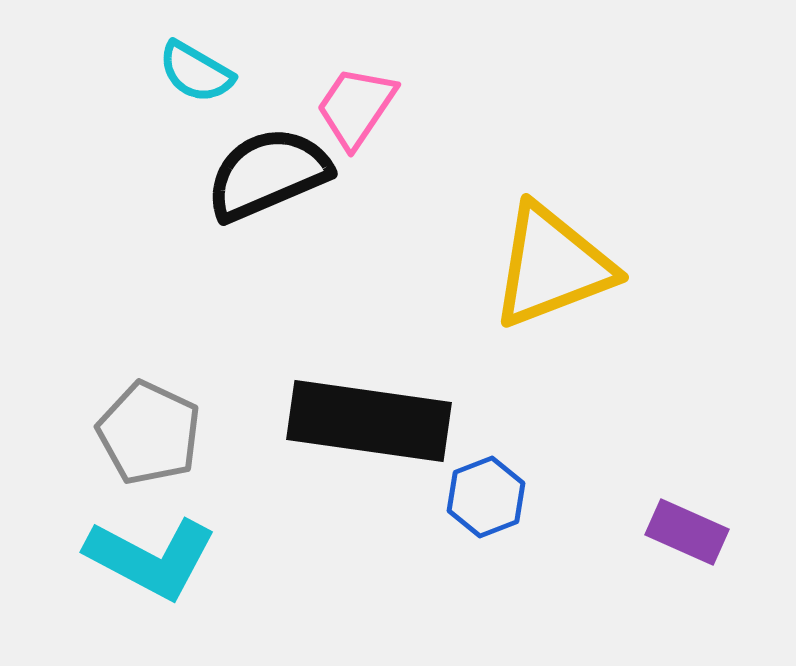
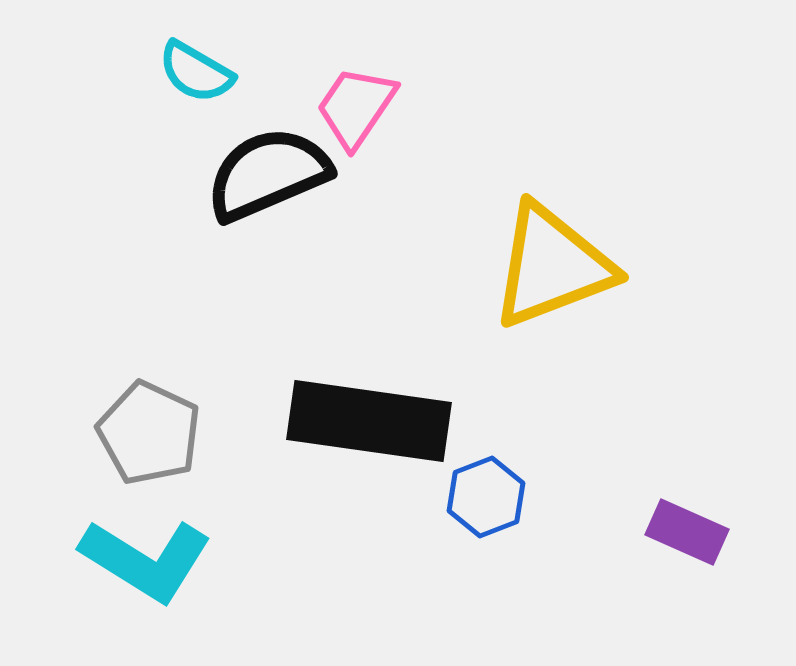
cyan L-shape: moved 5 px left, 2 px down; rotated 4 degrees clockwise
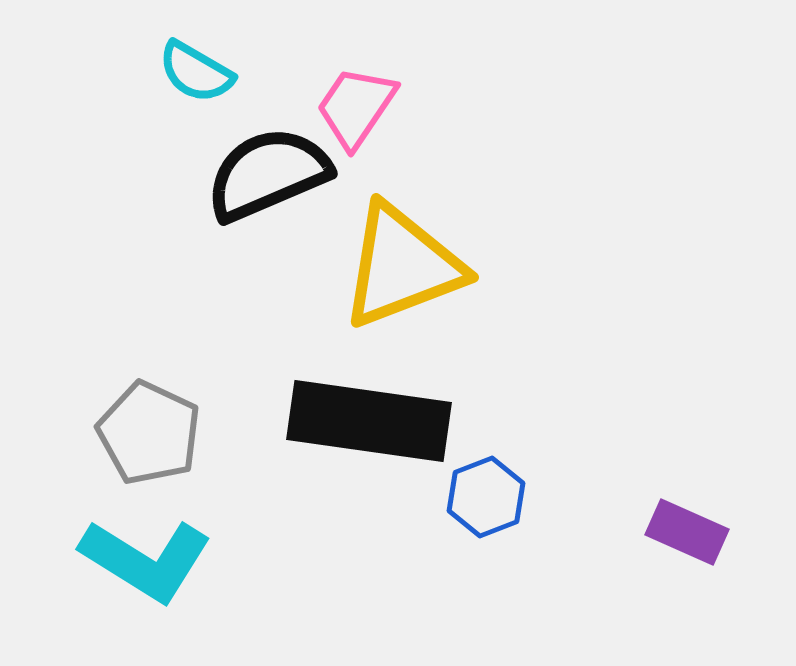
yellow triangle: moved 150 px left
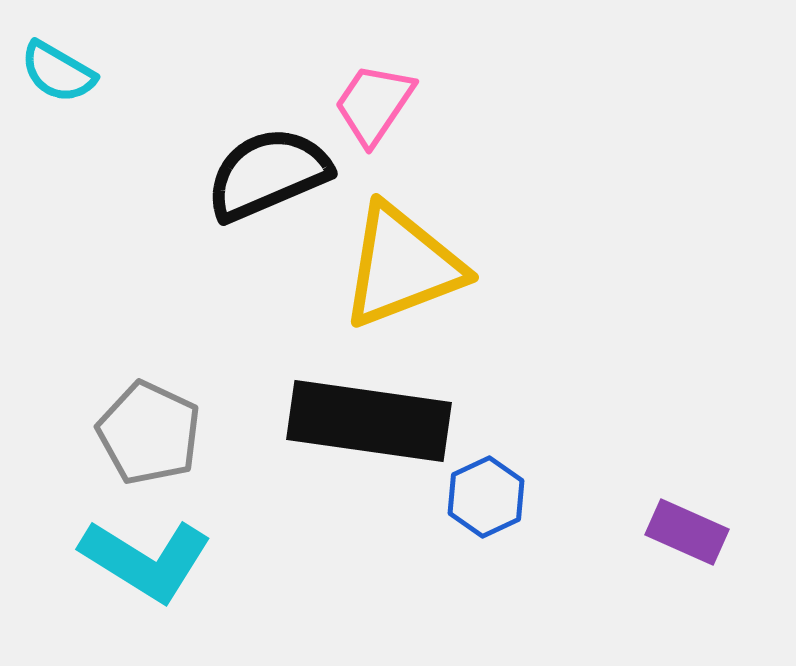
cyan semicircle: moved 138 px left
pink trapezoid: moved 18 px right, 3 px up
blue hexagon: rotated 4 degrees counterclockwise
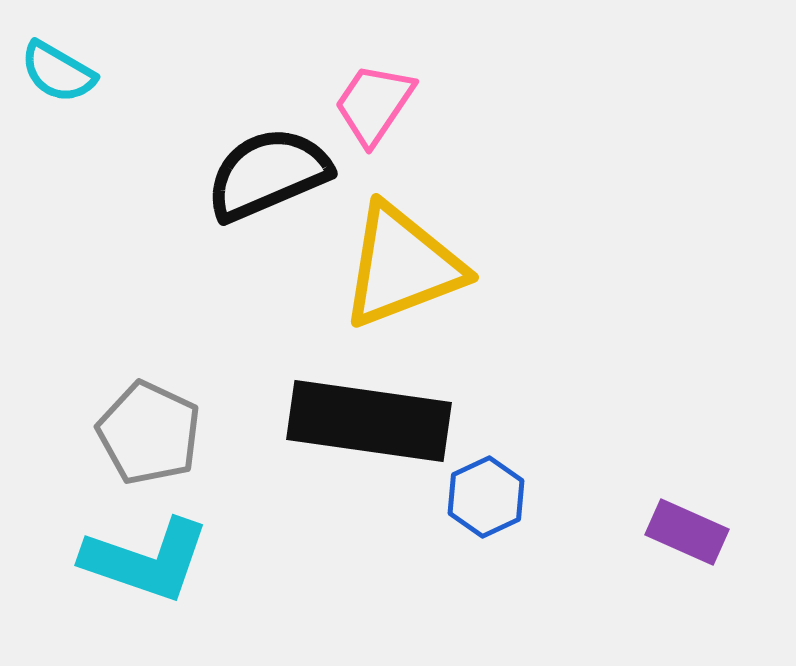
cyan L-shape: rotated 13 degrees counterclockwise
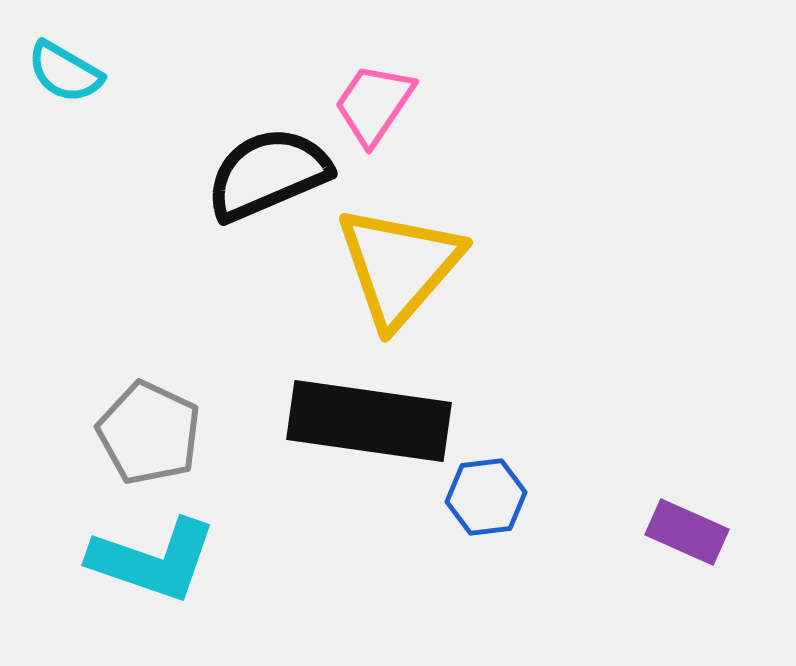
cyan semicircle: moved 7 px right
yellow triangle: moved 3 px left; rotated 28 degrees counterclockwise
blue hexagon: rotated 18 degrees clockwise
cyan L-shape: moved 7 px right
